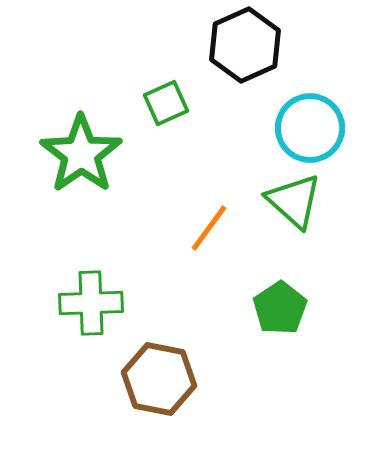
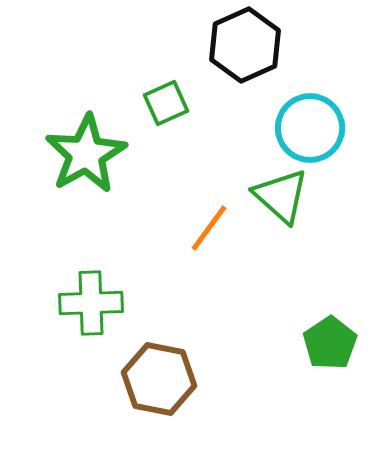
green star: moved 5 px right; rotated 6 degrees clockwise
green triangle: moved 13 px left, 5 px up
green pentagon: moved 50 px right, 35 px down
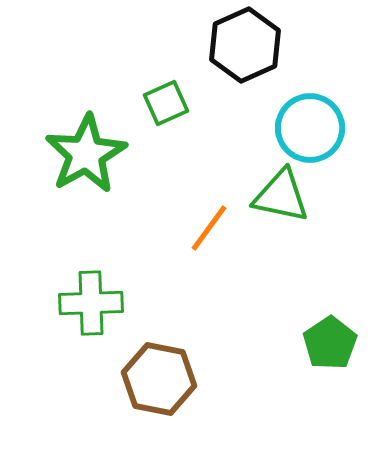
green triangle: rotated 30 degrees counterclockwise
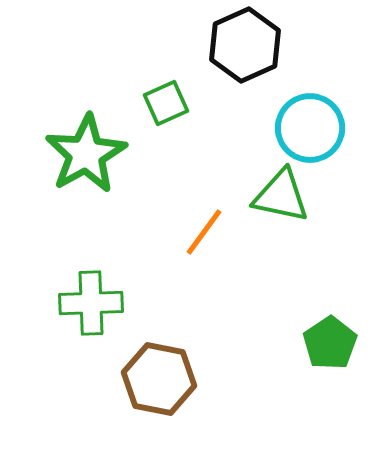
orange line: moved 5 px left, 4 px down
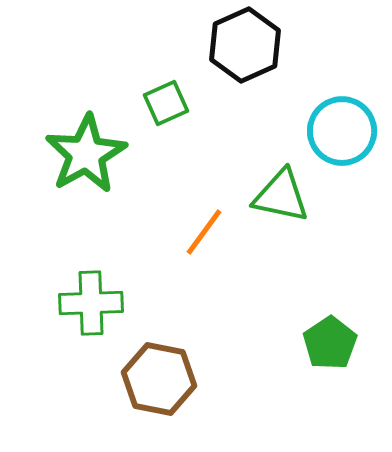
cyan circle: moved 32 px right, 3 px down
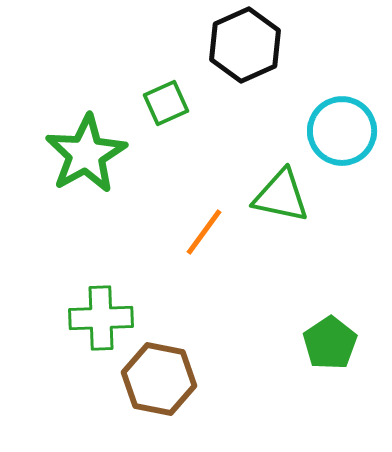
green cross: moved 10 px right, 15 px down
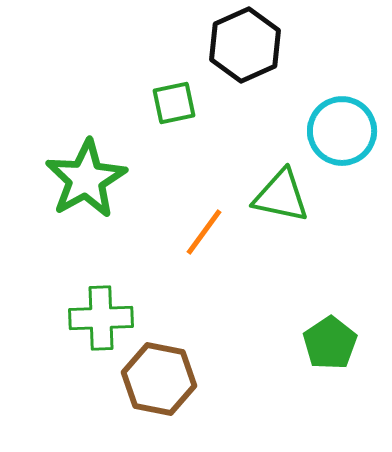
green square: moved 8 px right; rotated 12 degrees clockwise
green star: moved 25 px down
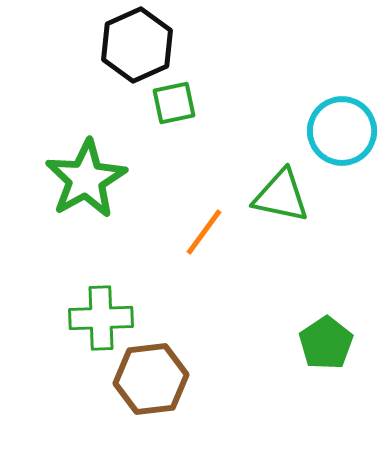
black hexagon: moved 108 px left
green pentagon: moved 4 px left
brown hexagon: moved 8 px left; rotated 18 degrees counterclockwise
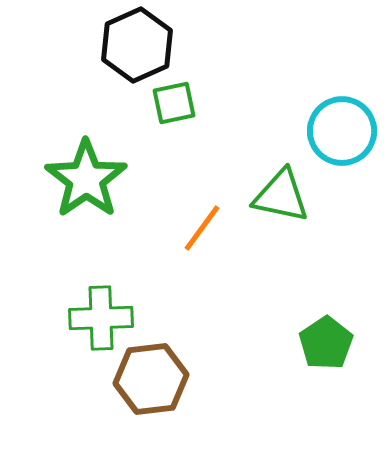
green star: rotated 6 degrees counterclockwise
orange line: moved 2 px left, 4 px up
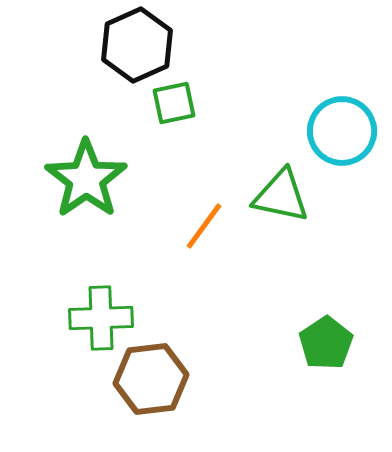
orange line: moved 2 px right, 2 px up
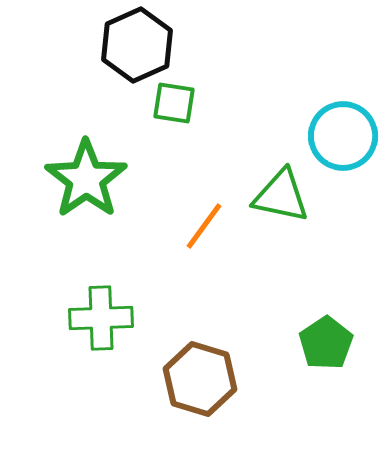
green square: rotated 21 degrees clockwise
cyan circle: moved 1 px right, 5 px down
brown hexagon: moved 49 px right; rotated 24 degrees clockwise
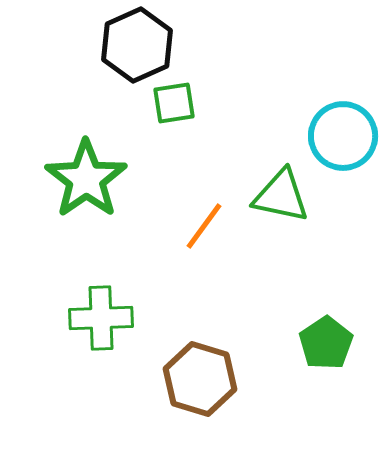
green square: rotated 18 degrees counterclockwise
